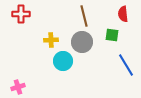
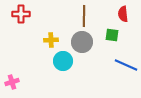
brown line: rotated 15 degrees clockwise
blue line: rotated 35 degrees counterclockwise
pink cross: moved 6 px left, 5 px up
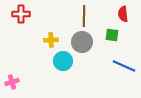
blue line: moved 2 px left, 1 px down
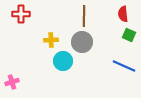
green square: moved 17 px right; rotated 16 degrees clockwise
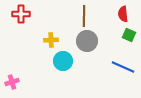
gray circle: moved 5 px right, 1 px up
blue line: moved 1 px left, 1 px down
